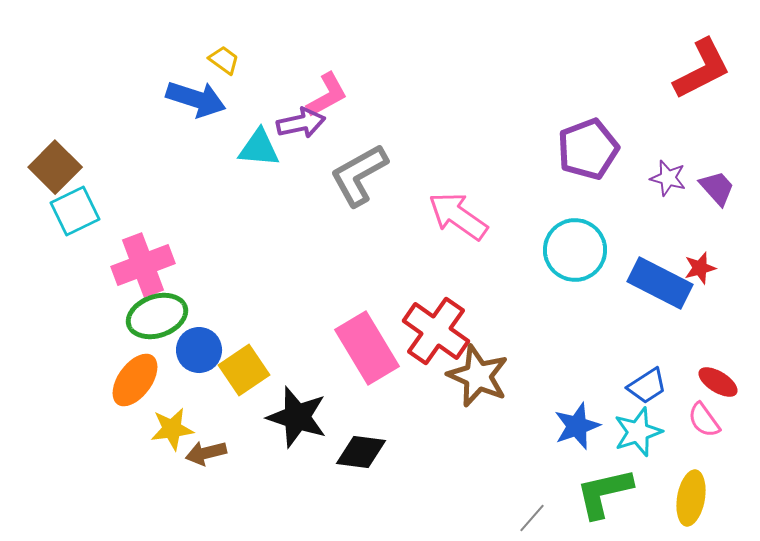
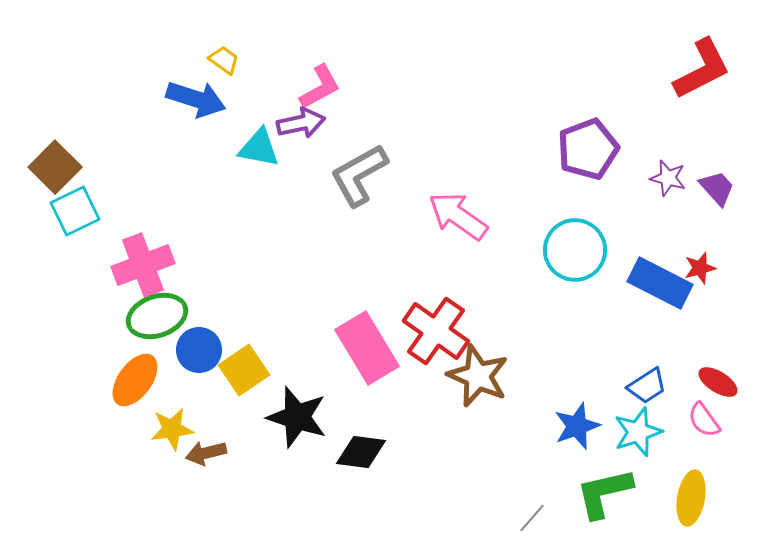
pink L-shape: moved 7 px left, 8 px up
cyan triangle: rotated 6 degrees clockwise
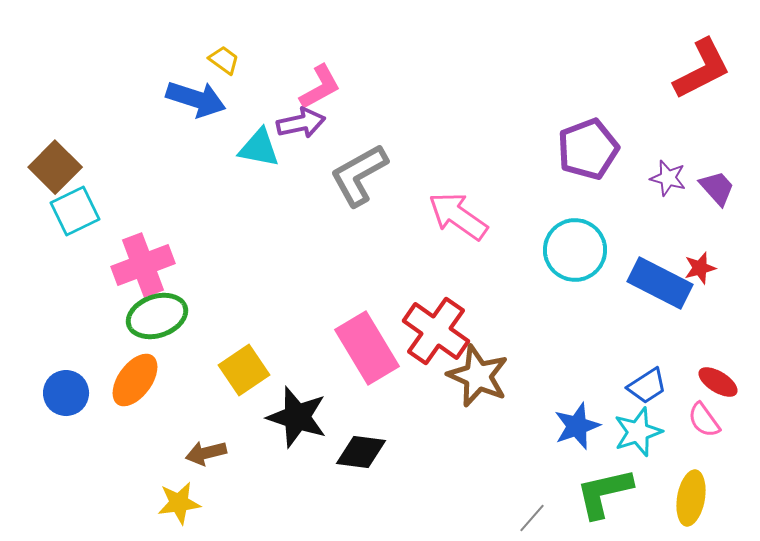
blue circle: moved 133 px left, 43 px down
yellow star: moved 7 px right, 74 px down
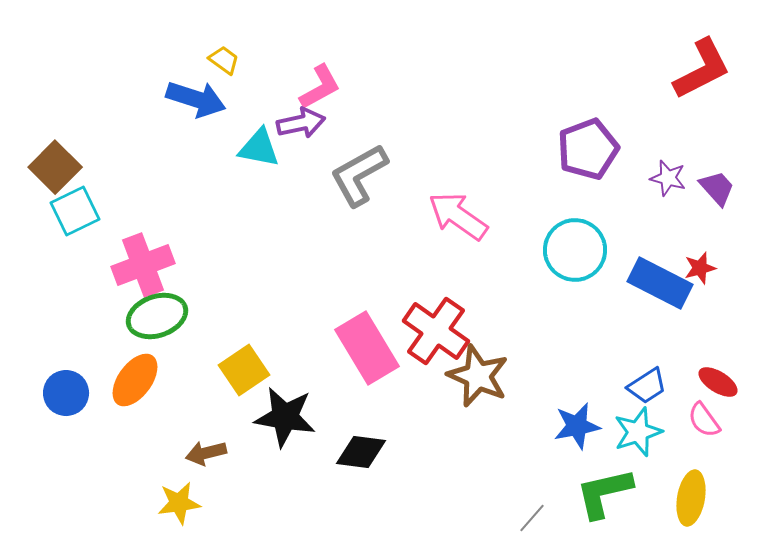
black star: moved 12 px left; rotated 8 degrees counterclockwise
blue star: rotated 9 degrees clockwise
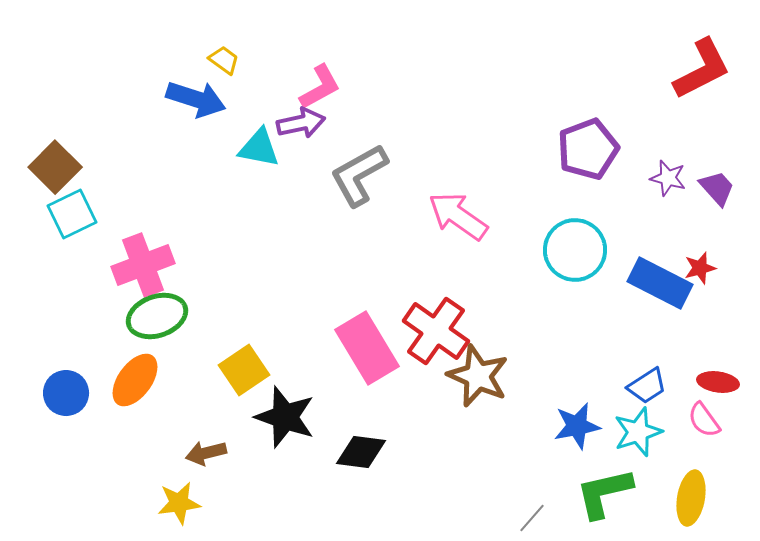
cyan square: moved 3 px left, 3 px down
red ellipse: rotated 24 degrees counterclockwise
black star: rotated 10 degrees clockwise
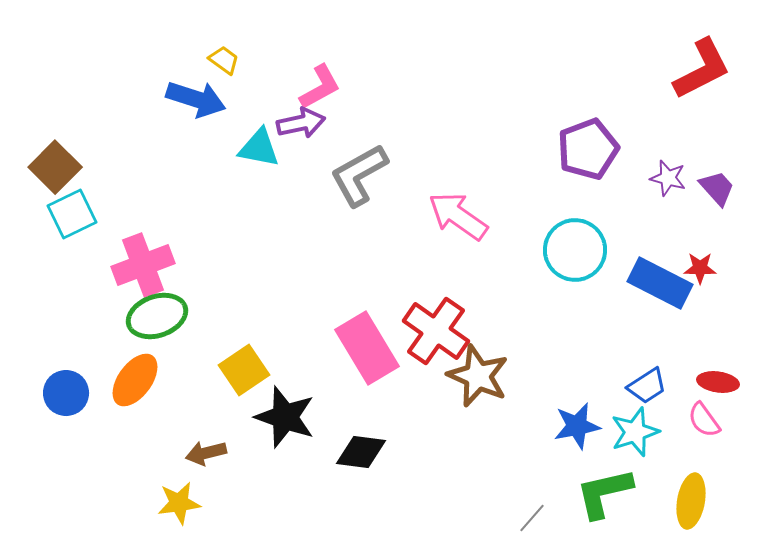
red star: rotated 16 degrees clockwise
cyan star: moved 3 px left
yellow ellipse: moved 3 px down
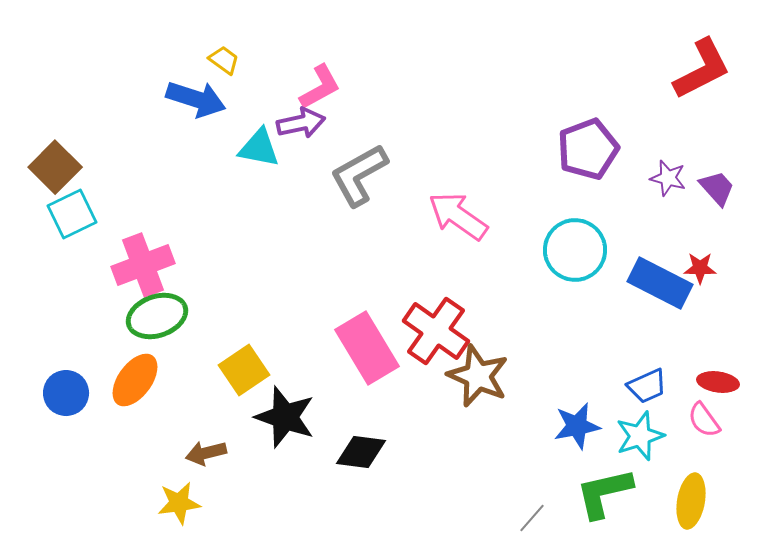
blue trapezoid: rotated 9 degrees clockwise
cyan star: moved 5 px right, 4 px down
